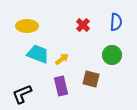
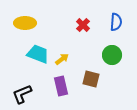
yellow ellipse: moved 2 px left, 3 px up
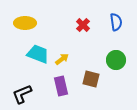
blue semicircle: rotated 12 degrees counterclockwise
green circle: moved 4 px right, 5 px down
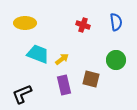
red cross: rotated 24 degrees counterclockwise
purple rectangle: moved 3 px right, 1 px up
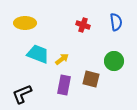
green circle: moved 2 px left, 1 px down
purple rectangle: rotated 24 degrees clockwise
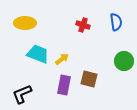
green circle: moved 10 px right
brown square: moved 2 px left
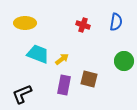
blue semicircle: rotated 18 degrees clockwise
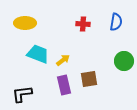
red cross: moved 1 px up; rotated 16 degrees counterclockwise
yellow arrow: moved 1 px right, 1 px down
brown square: rotated 24 degrees counterclockwise
purple rectangle: rotated 24 degrees counterclockwise
black L-shape: rotated 15 degrees clockwise
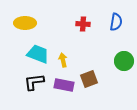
yellow arrow: rotated 64 degrees counterclockwise
brown square: rotated 12 degrees counterclockwise
purple rectangle: rotated 66 degrees counterclockwise
black L-shape: moved 12 px right, 12 px up
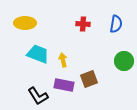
blue semicircle: moved 2 px down
black L-shape: moved 4 px right, 14 px down; rotated 115 degrees counterclockwise
